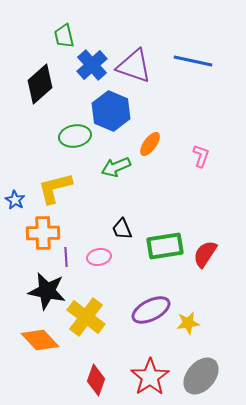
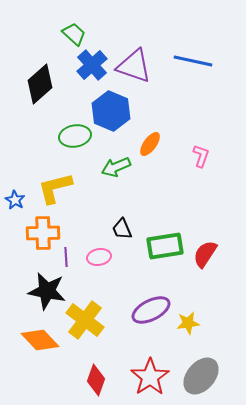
green trapezoid: moved 10 px right, 2 px up; rotated 145 degrees clockwise
yellow cross: moved 1 px left, 3 px down
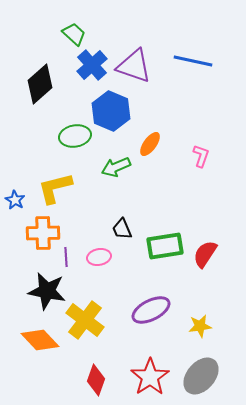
yellow star: moved 12 px right, 3 px down
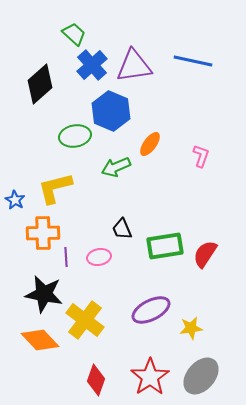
purple triangle: rotated 27 degrees counterclockwise
black star: moved 3 px left, 3 px down
yellow star: moved 9 px left, 2 px down
